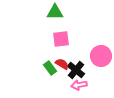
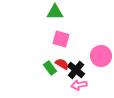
pink square: rotated 24 degrees clockwise
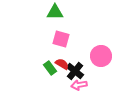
black cross: moved 1 px left, 1 px down
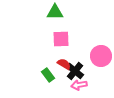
pink square: rotated 18 degrees counterclockwise
red semicircle: moved 2 px right
green rectangle: moved 2 px left, 7 px down
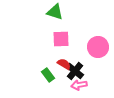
green triangle: rotated 18 degrees clockwise
pink circle: moved 3 px left, 9 px up
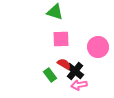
green rectangle: moved 2 px right
